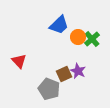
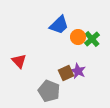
brown square: moved 2 px right, 1 px up
gray pentagon: moved 2 px down
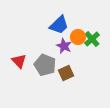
purple star: moved 14 px left, 25 px up
gray pentagon: moved 4 px left, 26 px up
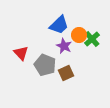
orange circle: moved 1 px right, 2 px up
red triangle: moved 2 px right, 8 px up
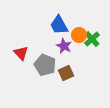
blue trapezoid: rotated 105 degrees clockwise
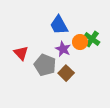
orange circle: moved 1 px right, 7 px down
green cross: rotated 14 degrees counterclockwise
purple star: moved 1 px left, 3 px down
brown square: rotated 21 degrees counterclockwise
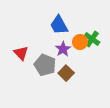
purple star: rotated 14 degrees clockwise
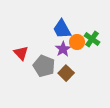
blue trapezoid: moved 3 px right, 4 px down
orange circle: moved 3 px left
gray pentagon: moved 1 px left, 1 px down
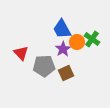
gray pentagon: rotated 25 degrees counterclockwise
brown square: rotated 21 degrees clockwise
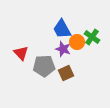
green cross: moved 2 px up
purple star: rotated 21 degrees counterclockwise
